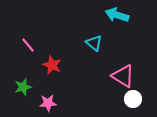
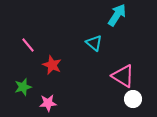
cyan arrow: rotated 105 degrees clockwise
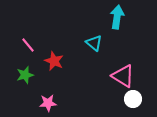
cyan arrow: moved 2 px down; rotated 25 degrees counterclockwise
red star: moved 2 px right, 4 px up
green star: moved 2 px right, 12 px up
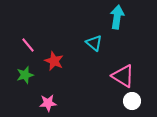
white circle: moved 1 px left, 2 px down
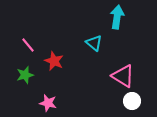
pink star: rotated 18 degrees clockwise
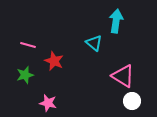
cyan arrow: moved 1 px left, 4 px down
pink line: rotated 35 degrees counterclockwise
